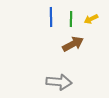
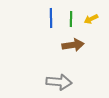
blue line: moved 1 px down
brown arrow: moved 1 px down; rotated 20 degrees clockwise
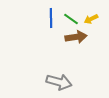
green line: rotated 56 degrees counterclockwise
brown arrow: moved 3 px right, 8 px up
gray arrow: rotated 10 degrees clockwise
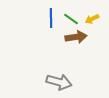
yellow arrow: moved 1 px right
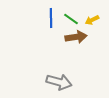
yellow arrow: moved 1 px down
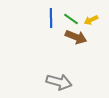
yellow arrow: moved 1 px left
brown arrow: rotated 30 degrees clockwise
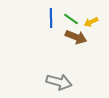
yellow arrow: moved 2 px down
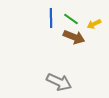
yellow arrow: moved 3 px right, 2 px down
brown arrow: moved 2 px left
gray arrow: rotated 10 degrees clockwise
